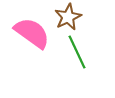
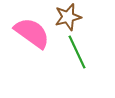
brown star: rotated 12 degrees clockwise
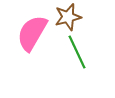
pink semicircle: rotated 96 degrees counterclockwise
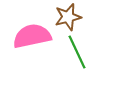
pink semicircle: moved 3 px down; rotated 48 degrees clockwise
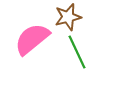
pink semicircle: moved 3 px down; rotated 27 degrees counterclockwise
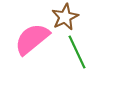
brown star: moved 3 px left; rotated 12 degrees counterclockwise
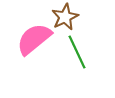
pink semicircle: moved 2 px right
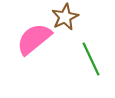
green line: moved 14 px right, 7 px down
